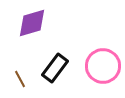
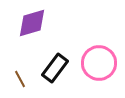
pink circle: moved 4 px left, 3 px up
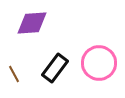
purple diamond: rotated 12 degrees clockwise
brown line: moved 6 px left, 5 px up
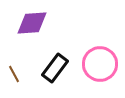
pink circle: moved 1 px right, 1 px down
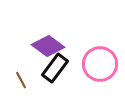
purple diamond: moved 16 px right, 23 px down; rotated 40 degrees clockwise
brown line: moved 7 px right, 6 px down
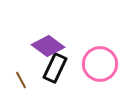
black rectangle: rotated 12 degrees counterclockwise
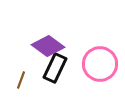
brown line: rotated 48 degrees clockwise
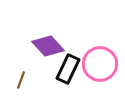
purple diamond: rotated 12 degrees clockwise
black rectangle: moved 13 px right, 1 px down
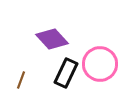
purple diamond: moved 4 px right, 7 px up
black rectangle: moved 2 px left, 4 px down
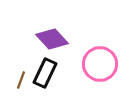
black rectangle: moved 21 px left
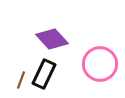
black rectangle: moved 1 px left, 1 px down
